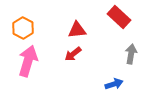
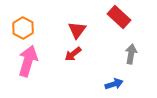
red triangle: rotated 48 degrees counterclockwise
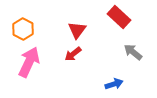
orange hexagon: moved 1 px down
gray arrow: moved 2 px right, 2 px up; rotated 60 degrees counterclockwise
pink arrow: moved 1 px right, 1 px down; rotated 8 degrees clockwise
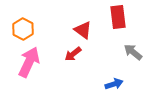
red rectangle: moved 1 px left; rotated 40 degrees clockwise
red triangle: moved 6 px right; rotated 30 degrees counterclockwise
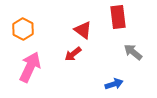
pink arrow: moved 1 px right, 5 px down
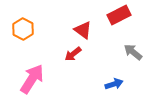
red rectangle: moved 1 px right, 2 px up; rotated 70 degrees clockwise
pink arrow: moved 2 px right, 12 px down; rotated 8 degrees clockwise
